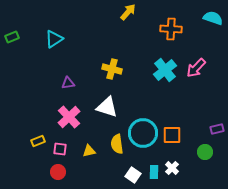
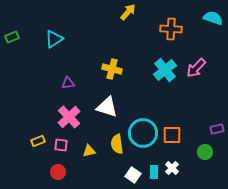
pink square: moved 1 px right, 4 px up
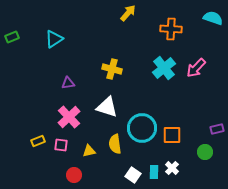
yellow arrow: moved 1 px down
cyan cross: moved 1 px left, 2 px up
cyan circle: moved 1 px left, 5 px up
yellow semicircle: moved 2 px left
red circle: moved 16 px right, 3 px down
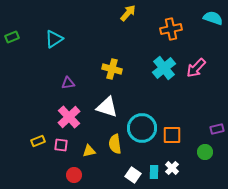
orange cross: rotated 15 degrees counterclockwise
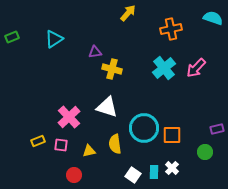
purple triangle: moved 27 px right, 31 px up
cyan circle: moved 2 px right
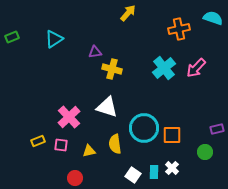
orange cross: moved 8 px right
red circle: moved 1 px right, 3 px down
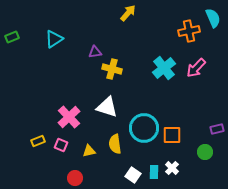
cyan semicircle: rotated 48 degrees clockwise
orange cross: moved 10 px right, 2 px down
pink square: rotated 16 degrees clockwise
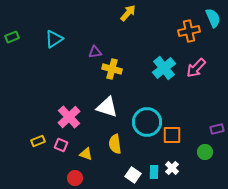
cyan circle: moved 3 px right, 6 px up
yellow triangle: moved 3 px left, 3 px down; rotated 32 degrees clockwise
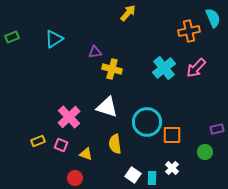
cyan rectangle: moved 2 px left, 6 px down
